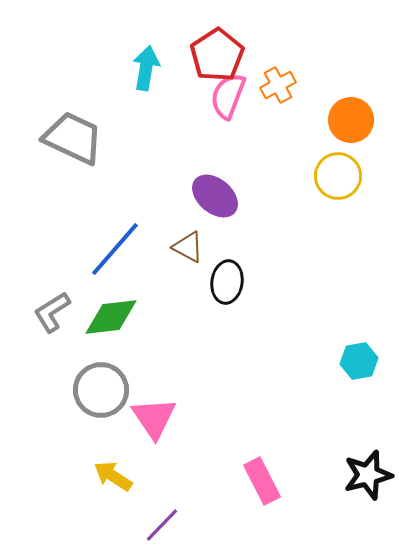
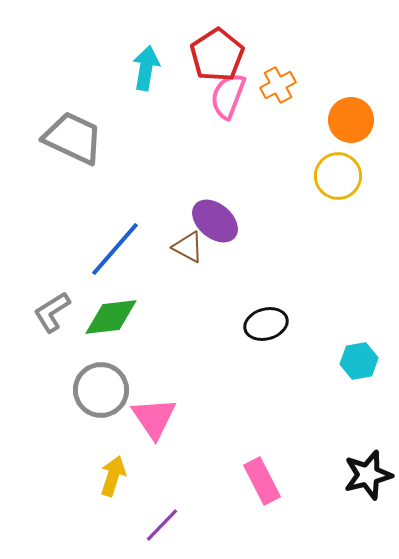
purple ellipse: moved 25 px down
black ellipse: moved 39 px right, 42 px down; rotated 66 degrees clockwise
yellow arrow: rotated 75 degrees clockwise
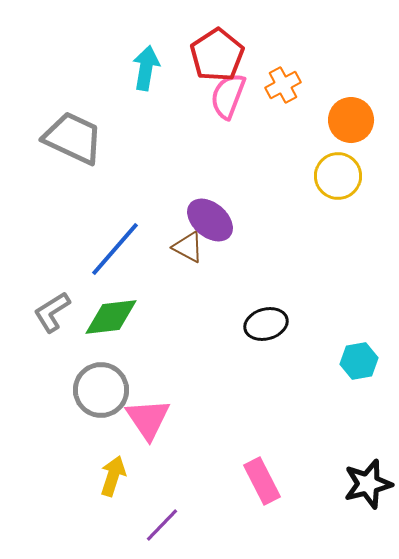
orange cross: moved 5 px right
purple ellipse: moved 5 px left, 1 px up
pink triangle: moved 6 px left, 1 px down
black star: moved 9 px down
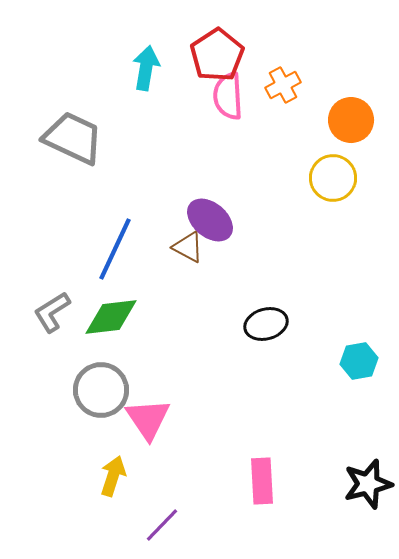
pink semicircle: rotated 24 degrees counterclockwise
yellow circle: moved 5 px left, 2 px down
blue line: rotated 16 degrees counterclockwise
pink rectangle: rotated 24 degrees clockwise
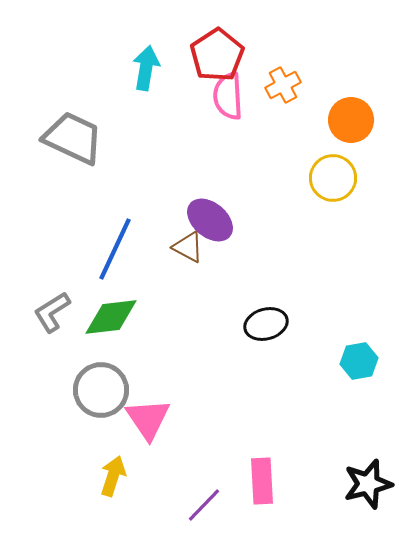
purple line: moved 42 px right, 20 px up
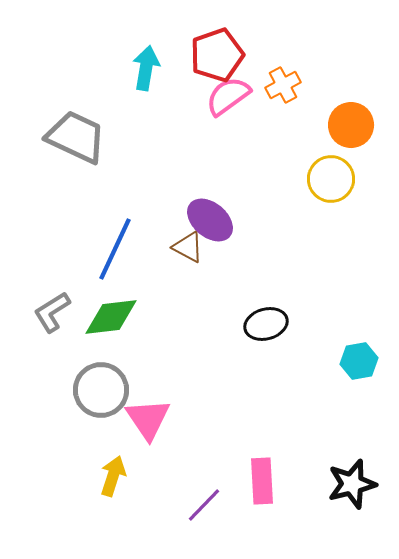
red pentagon: rotated 14 degrees clockwise
pink semicircle: rotated 57 degrees clockwise
orange circle: moved 5 px down
gray trapezoid: moved 3 px right, 1 px up
yellow circle: moved 2 px left, 1 px down
black star: moved 16 px left
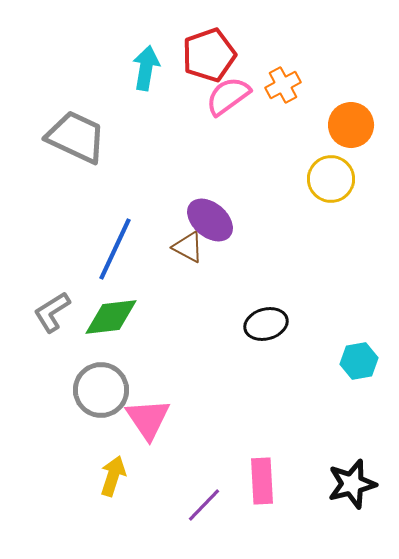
red pentagon: moved 8 px left
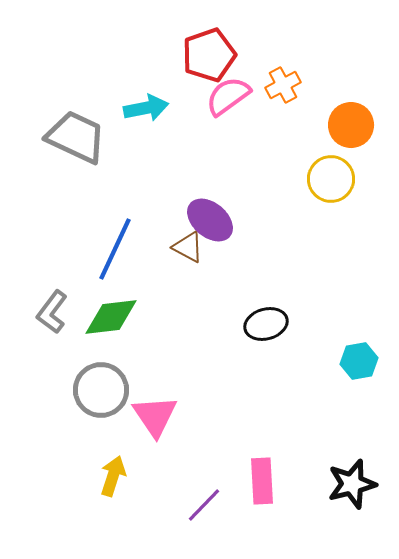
cyan arrow: moved 40 px down; rotated 69 degrees clockwise
gray L-shape: rotated 21 degrees counterclockwise
pink triangle: moved 7 px right, 3 px up
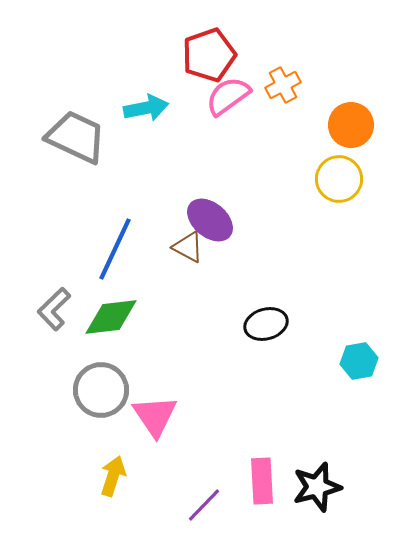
yellow circle: moved 8 px right
gray L-shape: moved 2 px right, 3 px up; rotated 9 degrees clockwise
black star: moved 35 px left, 3 px down
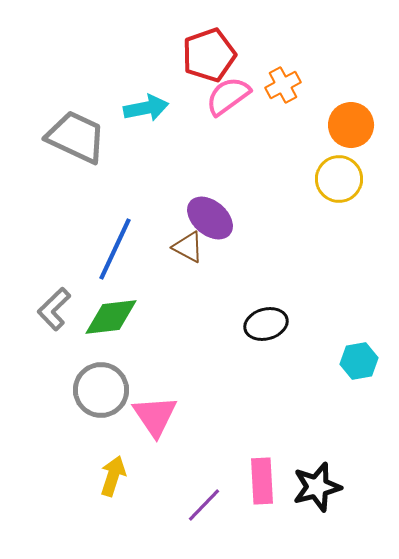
purple ellipse: moved 2 px up
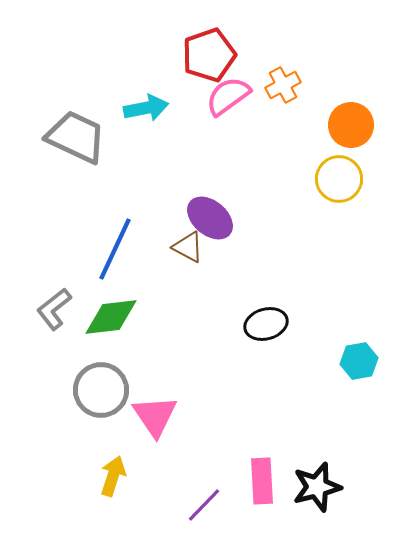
gray L-shape: rotated 6 degrees clockwise
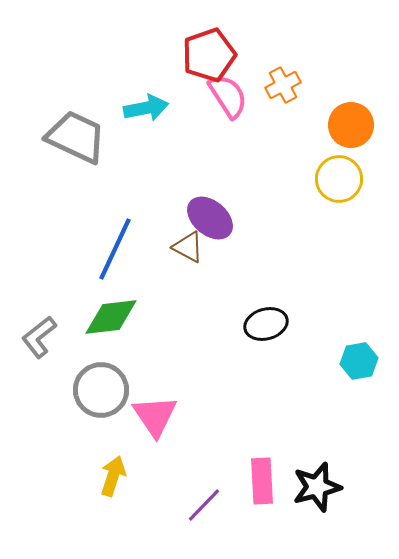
pink semicircle: rotated 93 degrees clockwise
gray L-shape: moved 15 px left, 28 px down
